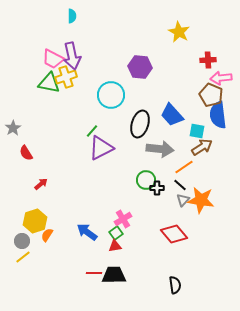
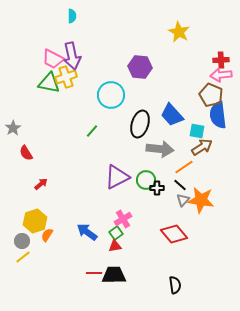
red cross: moved 13 px right
pink arrow: moved 3 px up
purple triangle: moved 16 px right, 29 px down
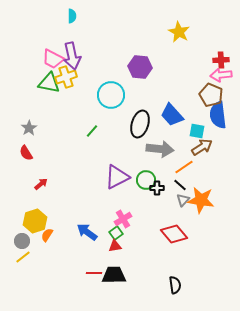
gray star: moved 16 px right
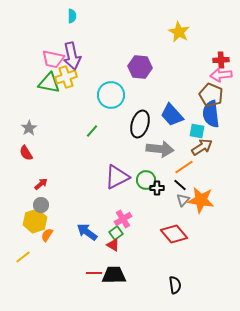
pink trapezoid: rotated 15 degrees counterclockwise
blue semicircle: moved 7 px left, 1 px up
gray circle: moved 19 px right, 36 px up
red triangle: moved 2 px left, 1 px up; rotated 40 degrees clockwise
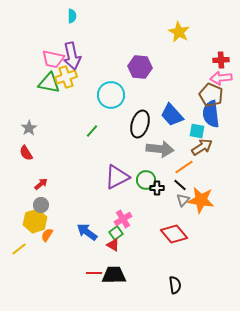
pink arrow: moved 3 px down
yellow line: moved 4 px left, 8 px up
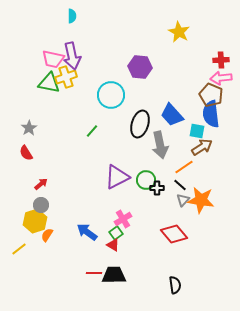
gray arrow: moved 4 px up; rotated 72 degrees clockwise
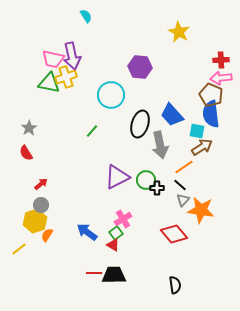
cyan semicircle: moved 14 px right; rotated 32 degrees counterclockwise
orange star: moved 10 px down
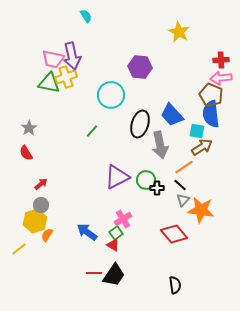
black trapezoid: rotated 125 degrees clockwise
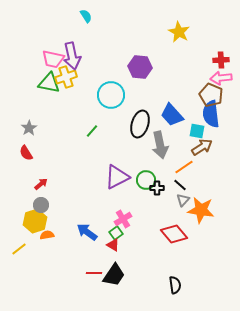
orange semicircle: rotated 48 degrees clockwise
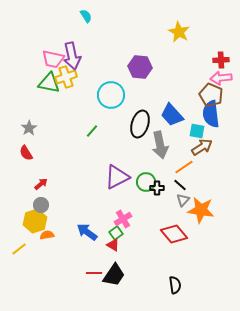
green circle: moved 2 px down
